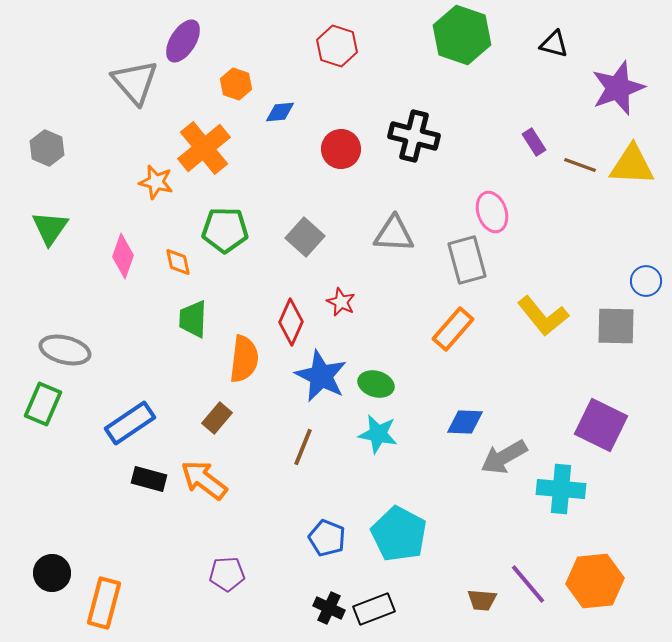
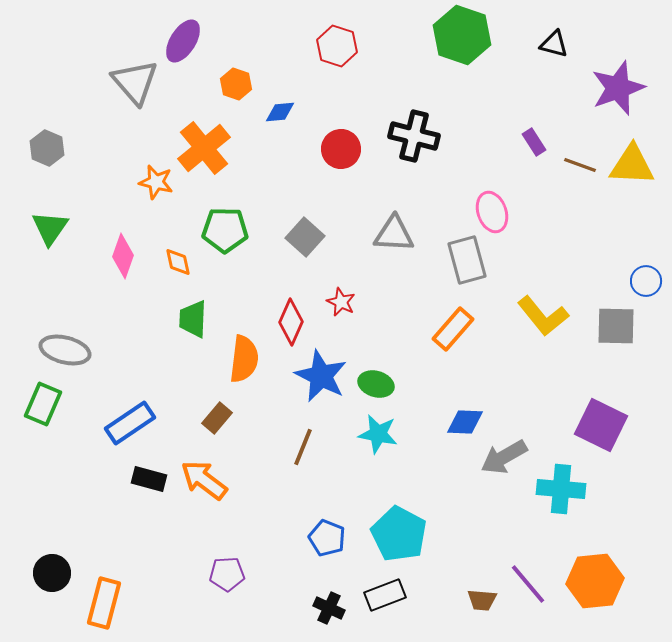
black rectangle at (374, 609): moved 11 px right, 14 px up
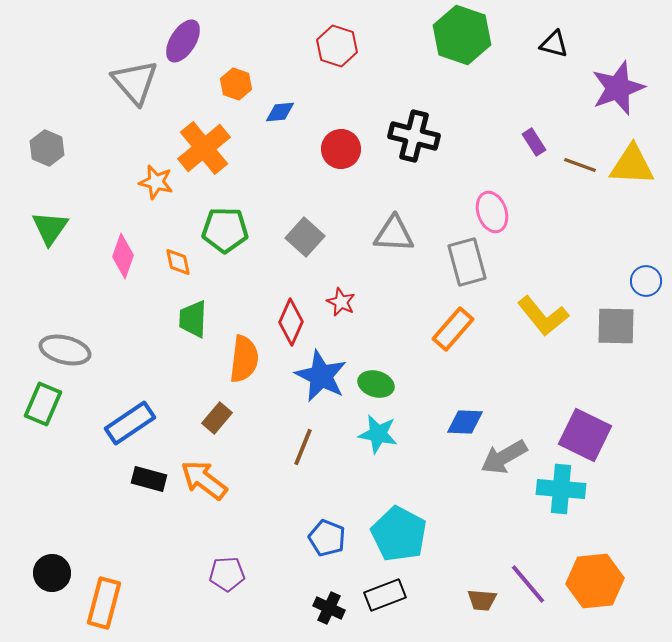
gray rectangle at (467, 260): moved 2 px down
purple square at (601, 425): moved 16 px left, 10 px down
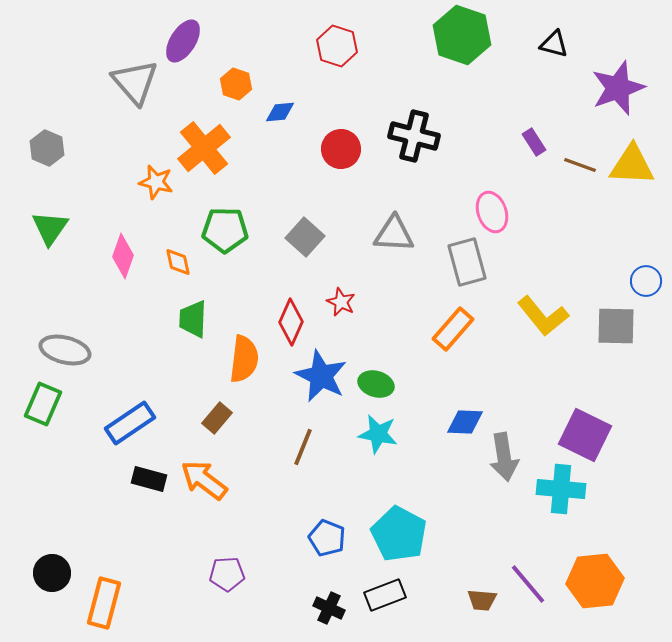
gray arrow at (504, 457): rotated 69 degrees counterclockwise
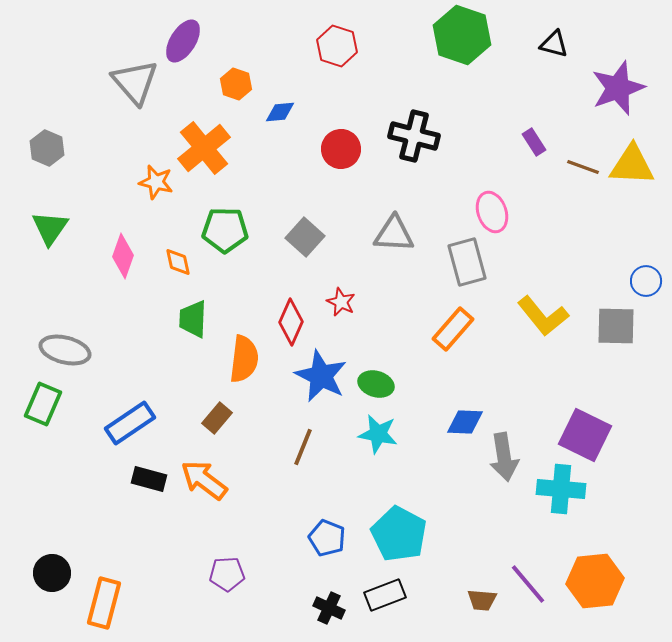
brown line at (580, 165): moved 3 px right, 2 px down
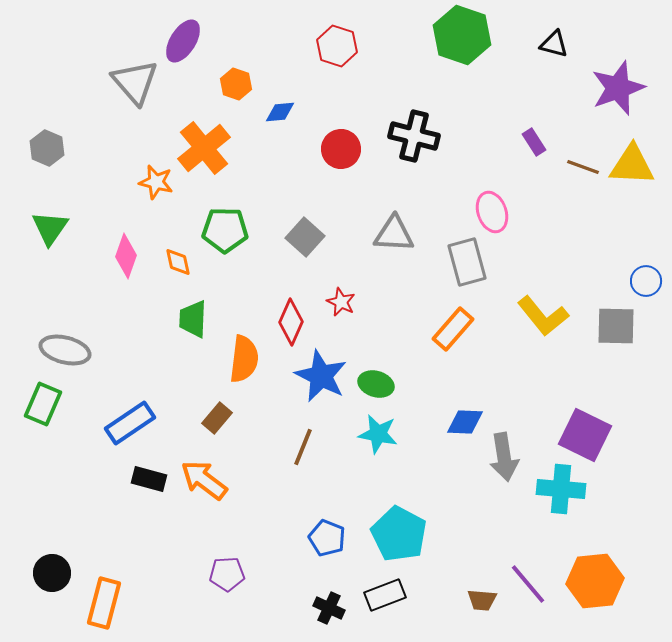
pink diamond at (123, 256): moved 3 px right
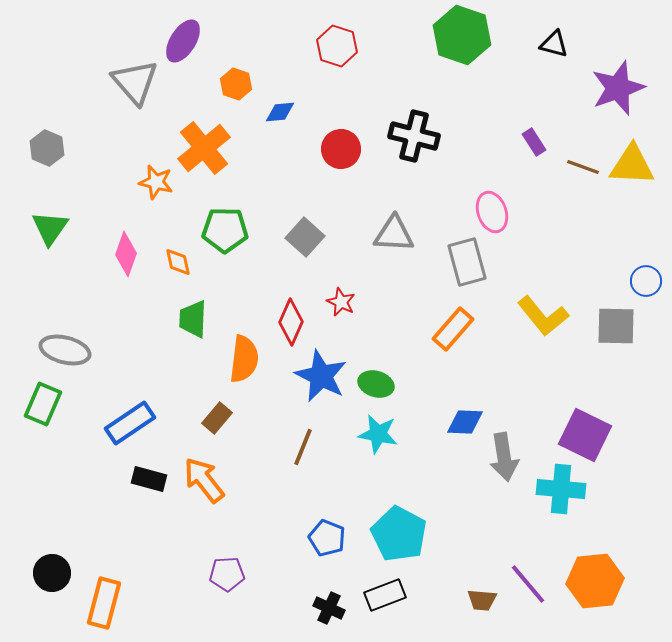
pink diamond at (126, 256): moved 2 px up
orange arrow at (204, 480): rotated 15 degrees clockwise
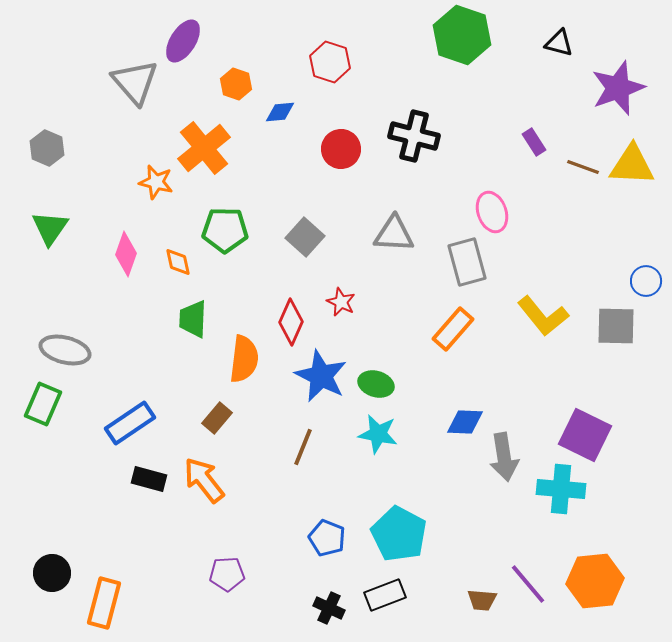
black triangle at (554, 44): moved 5 px right, 1 px up
red hexagon at (337, 46): moved 7 px left, 16 px down
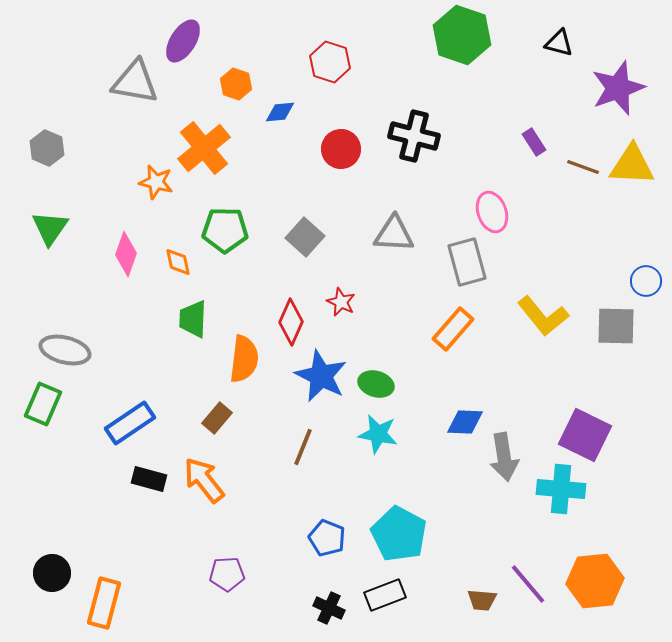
gray triangle at (135, 82): rotated 39 degrees counterclockwise
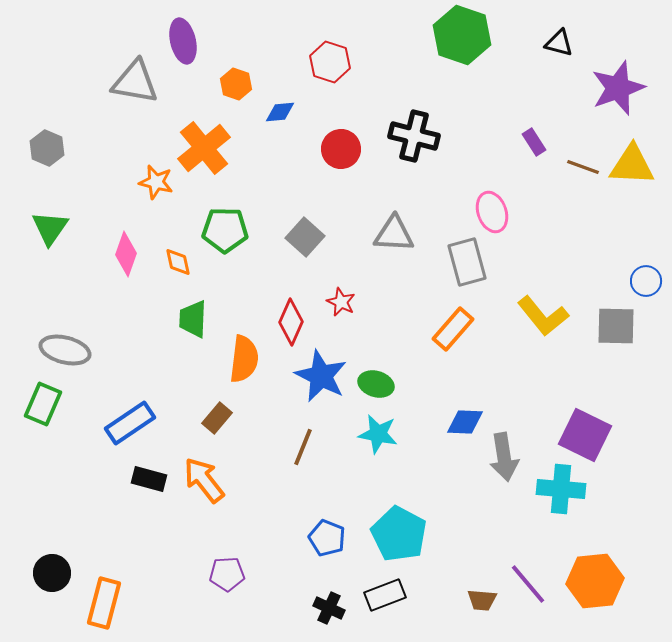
purple ellipse at (183, 41): rotated 45 degrees counterclockwise
